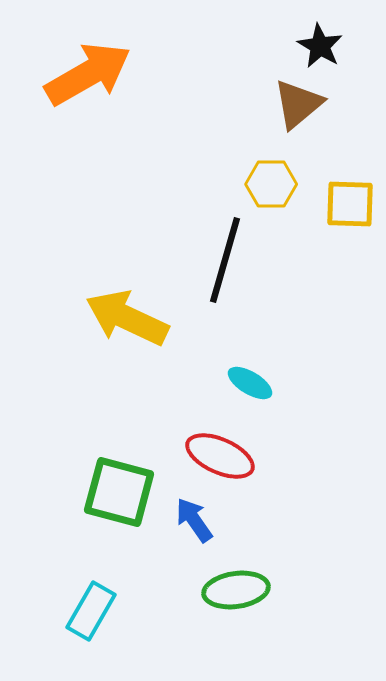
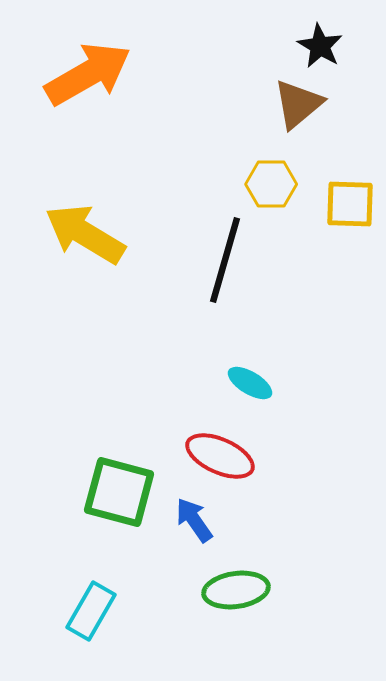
yellow arrow: moved 42 px left, 84 px up; rotated 6 degrees clockwise
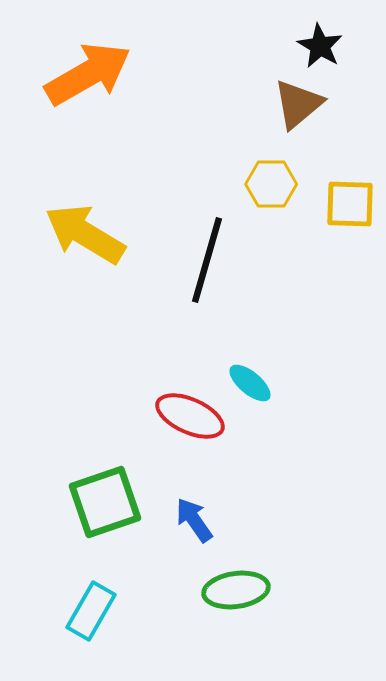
black line: moved 18 px left
cyan ellipse: rotated 9 degrees clockwise
red ellipse: moved 30 px left, 40 px up
green square: moved 14 px left, 10 px down; rotated 34 degrees counterclockwise
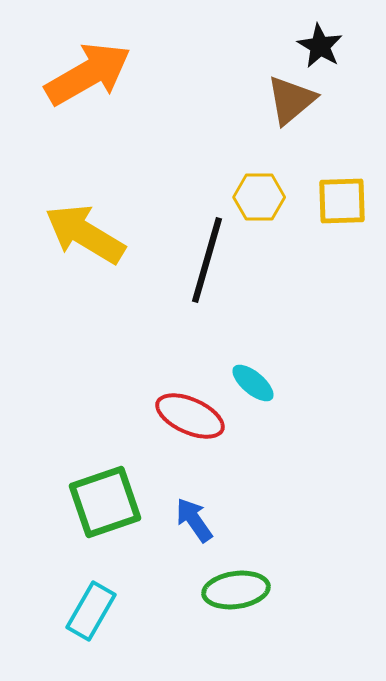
brown triangle: moved 7 px left, 4 px up
yellow hexagon: moved 12 px left, 13 px down
yellow square: moved 8 px left, 3 px up; rotated 4 degrees counterclockwise
cyan ellipse: moved 3 px right
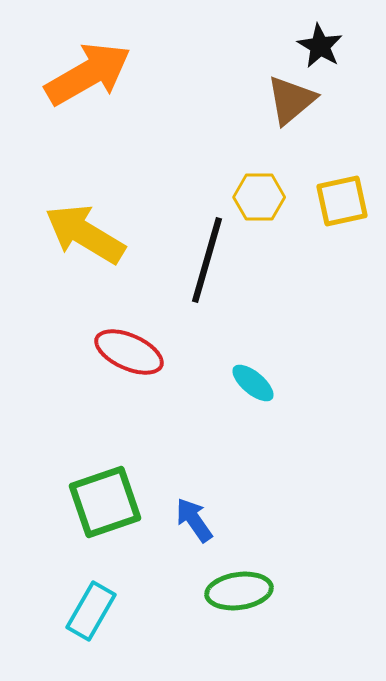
yellow square: rotated 10 degrees counterclockwise
red ellipse: moved 61 px left, 64 px up
green ellipse: moved 3 px right, 1 px down
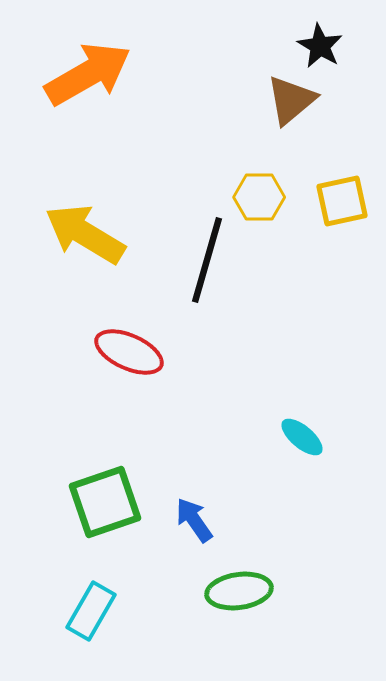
cyan ellipse: moved 49 px right, 54 px down
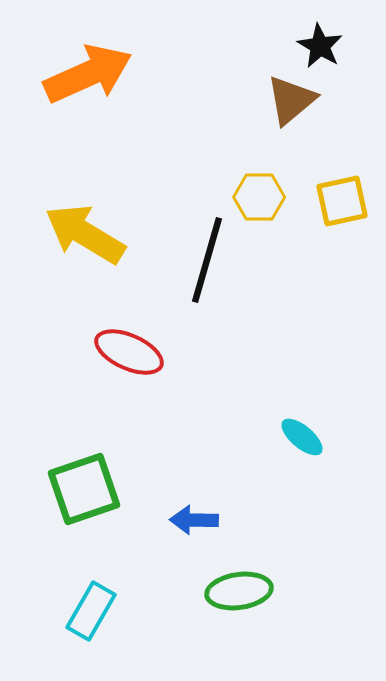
orange arrow: rotated 6 degrees clockwise
green square: moved 21 px left, 13 px up
blue arrow: rotated 54 degrees counterclockwise
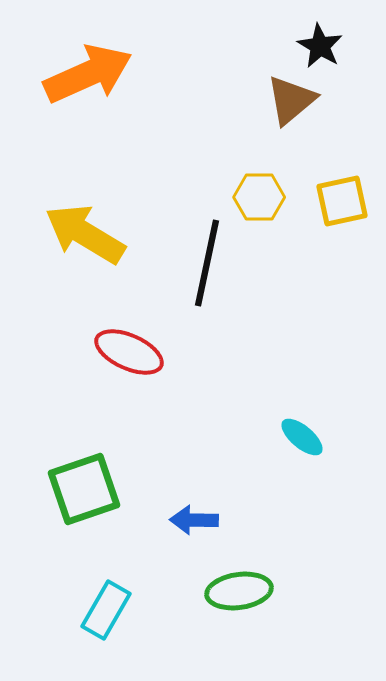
black line: moved 3 px down; rotated 4 degrees counterclockwise
cyan rectangle: moved 15 px right, 1 px up
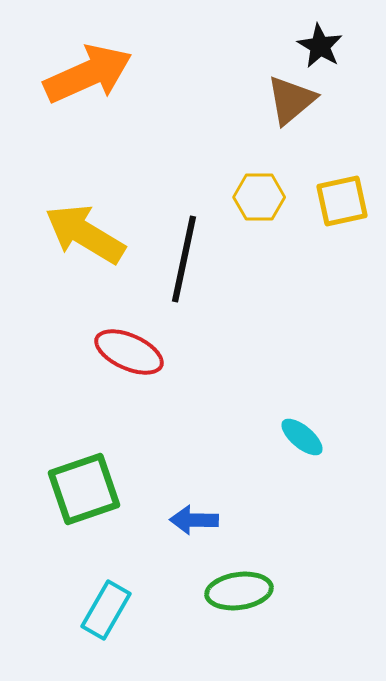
black line: moved 23 px left, 4 px up
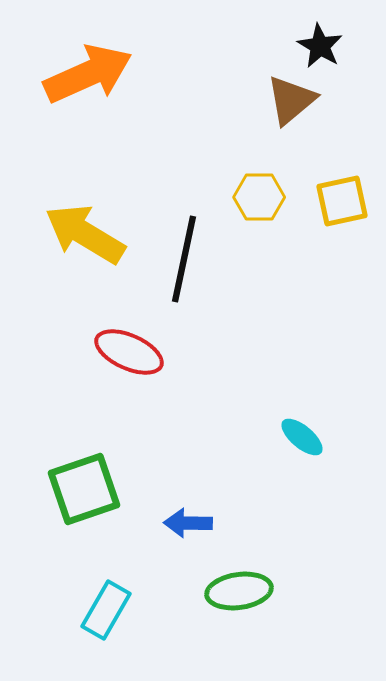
blue arrow: moved 6 px left, 3 px down
